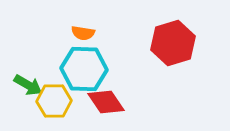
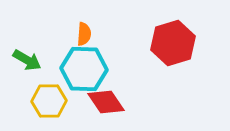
orange semicircle: moved 1 px right, 1 px down; rotated 95 degrees counterclockwise
green arrow: moved 1 px left, 25 px up
yellow hexagon: moved 5 px left
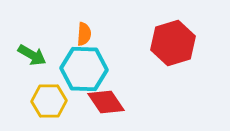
green arrow: moved 5 px right, 5 px up
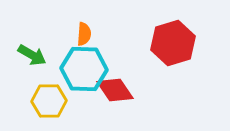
red diamond: moved 9 px right, 12 px up
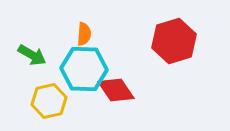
red hexagon: moved 1 px right, 2 px up
red diamond: moved 1 px right
yellow hexagon: rotated 12 degrees counterclockwise
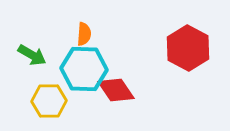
red hexagon: moved 14 px right, 7 px down; rotated 15 degrees counterclockwise
yellow hexagon: rotated 12 degrees clockwise
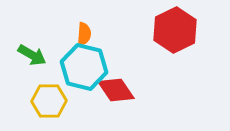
red hexagon: moved 13 px left, 18 px up; rotated 6 degrees clockwise
cyan hexagon: moved 2 px up; rotated 12 degrees clockwise
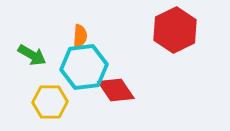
orange semicircle: moved 4 px left, 2 px down
cyan hexagon: rotated 21 degrees counterclockwise
yellow hexagon: moved 1 px right, 1 px down
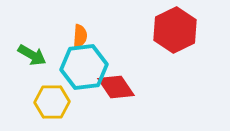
red diamond: moved 3 px up
yellow hexagon: moved 2 px right
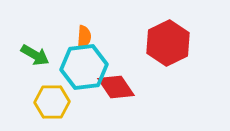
red hexagon: moved 7 px left, 13 px down
orange semicircle: moved 4 px right, 1 px down
green arrow: moved 3 px right
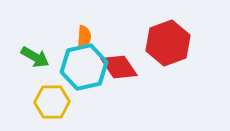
red hexagon: rotated 6 degrees clockwise
green arrow: moved 2 px down
cyan hexagon: rotated 6 degrees counterclockwise
red diamond: moved 3 px right, 20 px up
